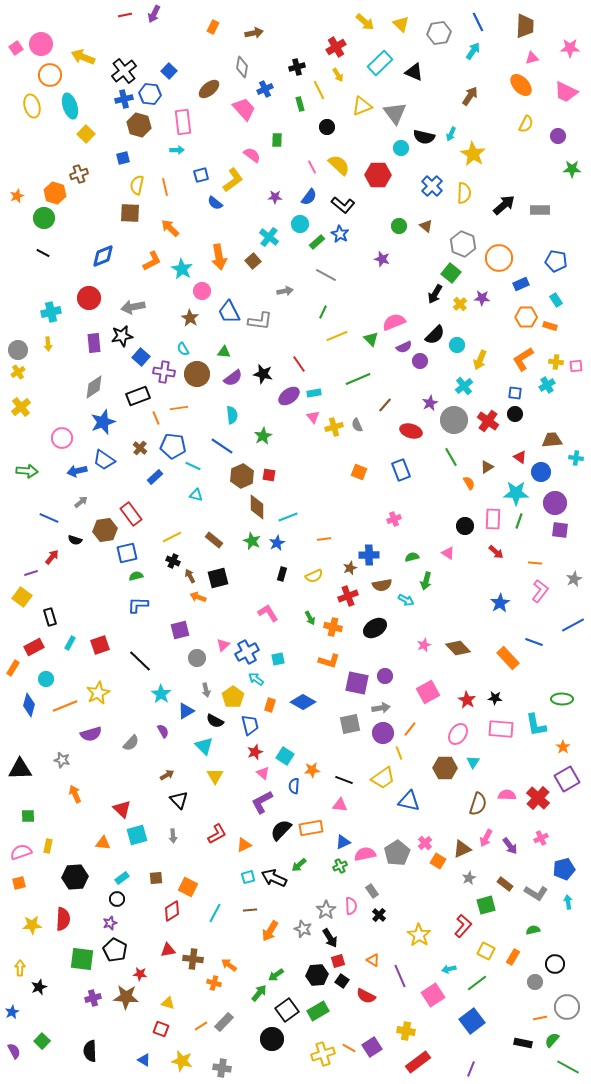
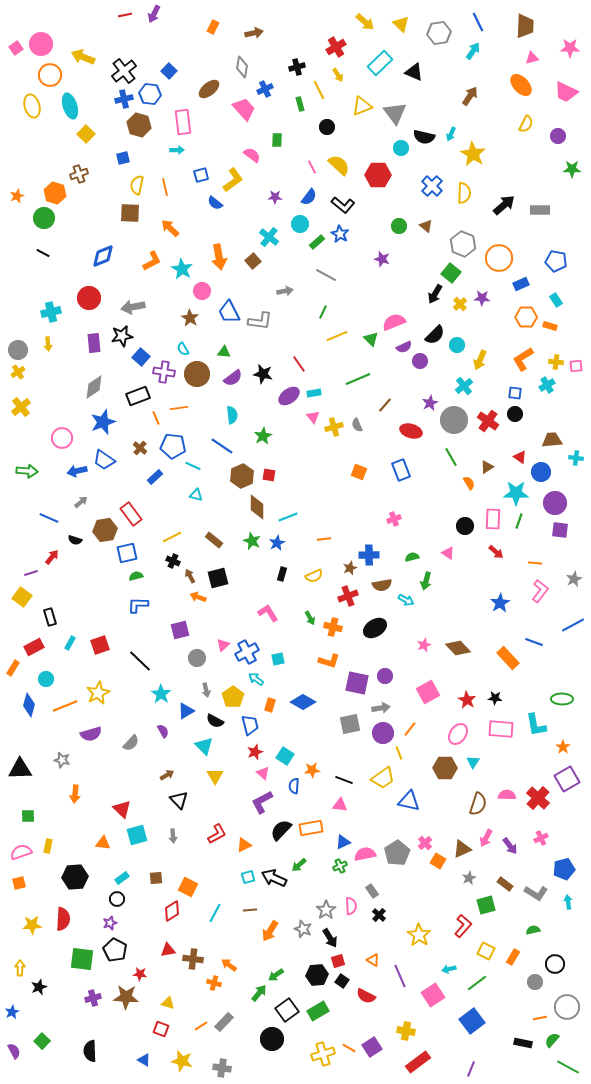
orange arrow at (75, 794): rotated 150 degrees counterclockwise
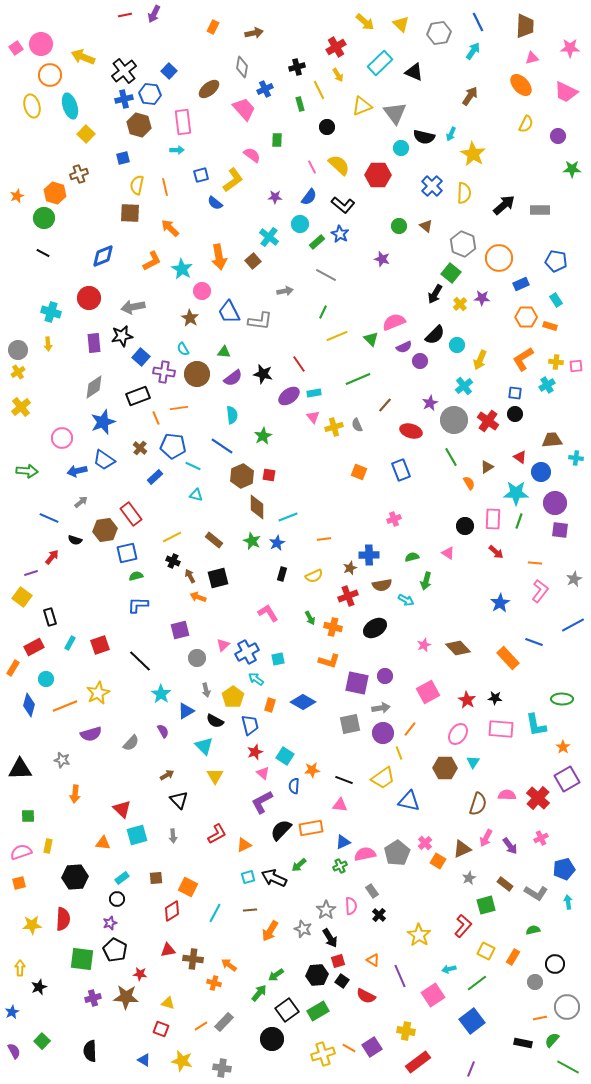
cyan cross at (51, 312): rotated 30 degrees clockwise
